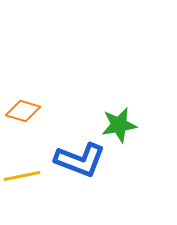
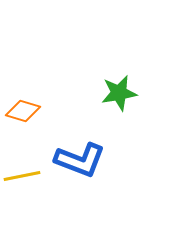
green star: moved 32 px up
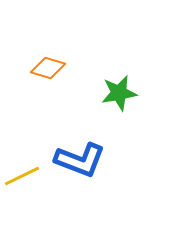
orange diamond: moved 25 px right, 43 px up
yellow line: rotated 15 degrees counterclockwise
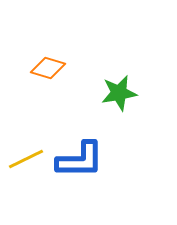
blue L-shape: rotated 21 degrees counterclockwise
yellow line: moved 4 px right, 17 px up
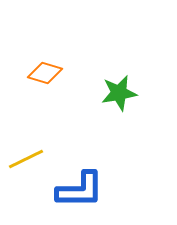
orange diamond: moved 3 px left, 5 px down
blue L-shape: moved 30 px down
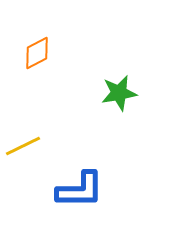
orange diamond: moved 8 px left, 20 px up; rotated 44 degrees counterclockwise
yellow line: moved 3 px left, 13 px up
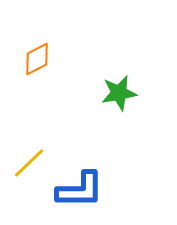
orange diamond: moved 6 px down
yellow line: moved 6 px right, 17 px down; rotated 18 degrees counterclockwise
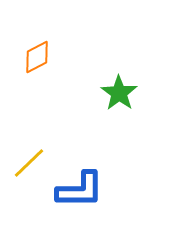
orange diamond: moved 2 px up
green star: rotated 27 degrees counterclockwise
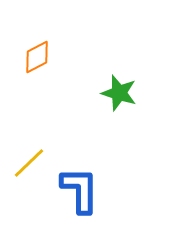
green star: rotated 18 degrees counterclockwise
blue L-shape: rotated 90 degrees counterclockwise
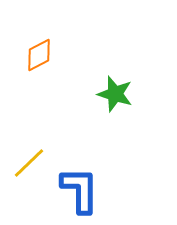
orange diamond: moved 2 px right, 2 px up
green star: moved 4 px left, 1 px down
